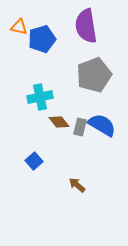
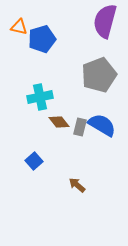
purple semicircle: moved 19 px right, 5 px up; rotated 24 degrees clockwise
gray pentagon: moved 5 px right
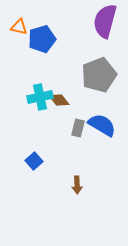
brown diamond: moved 22 px up
gray rectangle: moved 2 px left, 1 px down
brown arrow: rotated 132 degrees counterclockwise
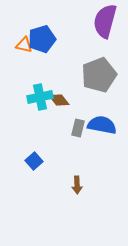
orange triangle: moved 5 px right, 18 px down
blue semicircle: rotated 20 degrees counterclockwise
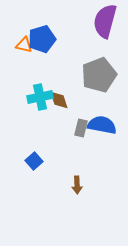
brown diamond: rotated 20 degrees clockwise
gray rectangle: moved 3 px right
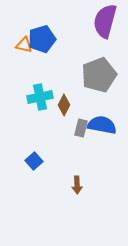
brown diamond: moved 5 px right, 5 px down; rotated 45 degrees clockwise
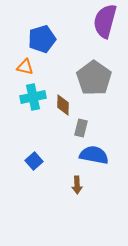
orange triangle: moved 1 px right, 22 px down
gray pentagon: moved 5 px left, 3 px down; rotated 16 degrees counterclockwise
cyan cross: moved 7 px left
brown diamond: moved 1 px left; rotated 25 degrees counterclockwise
blue semicircle: moved 8 px left, 30 px down
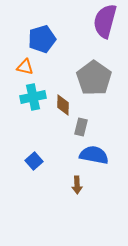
gray rectangle: moved 1 px up
